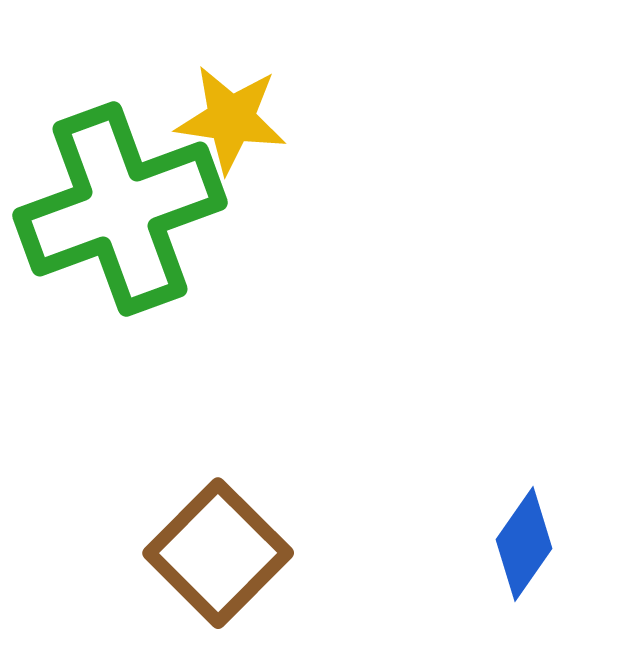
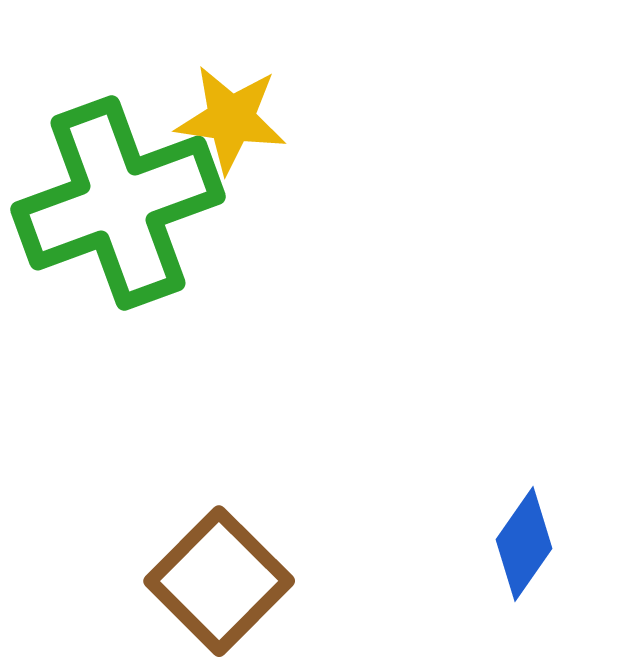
green cross: moved 2 px left, 6 px up
brown square: moved 1 px right, 28 px down
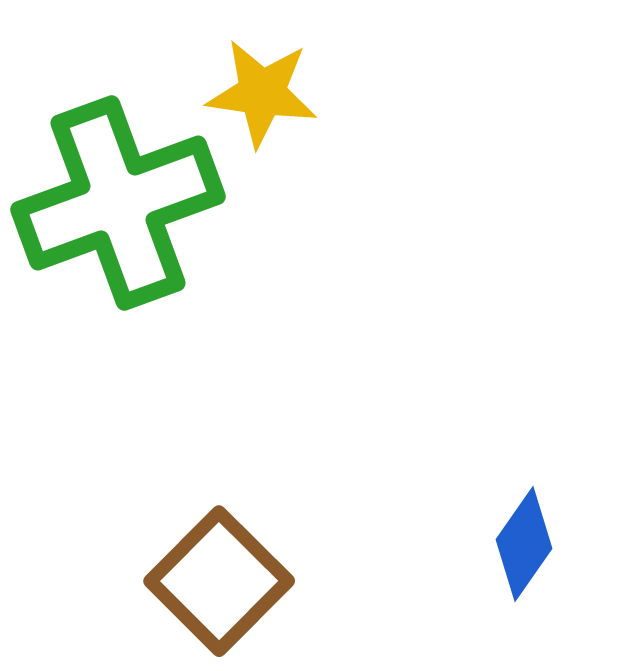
yellow star: moved 31 px right, 26 px up
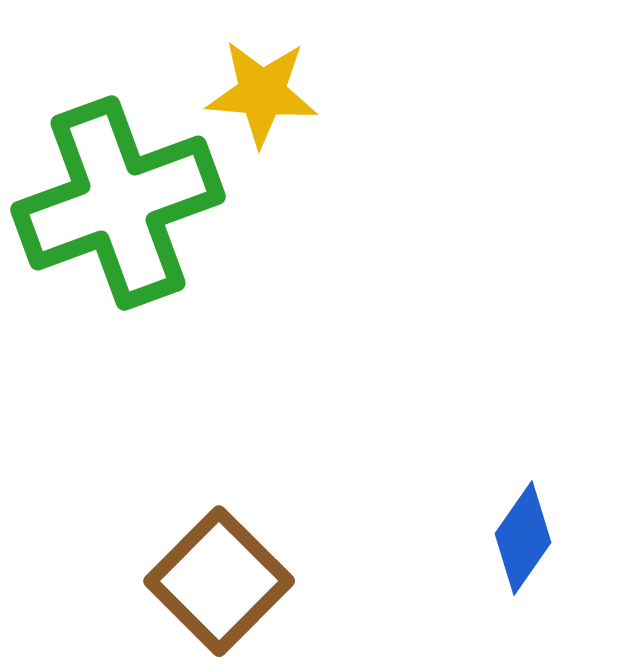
yellow star: rotated 3 degrees counterclockwise
blue diamond: moved 1 px left, 6 px up
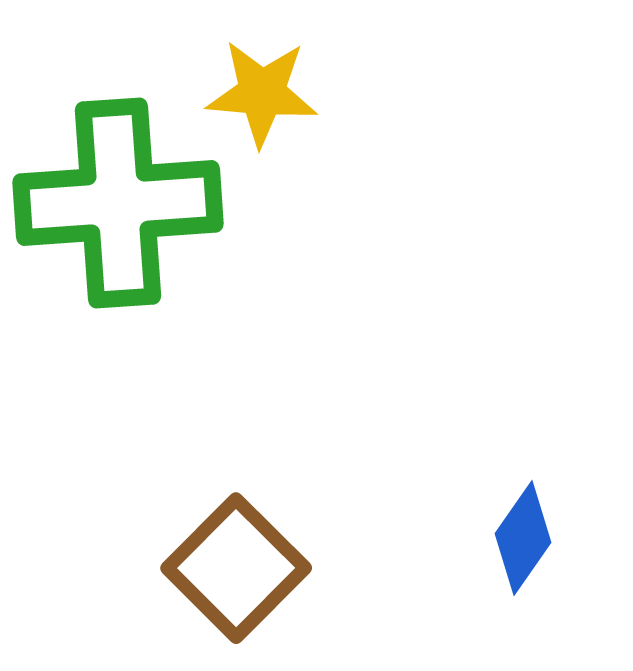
green cross: rotated 16 degrees clockwise
brown square: moved 17 px right, 13 px up
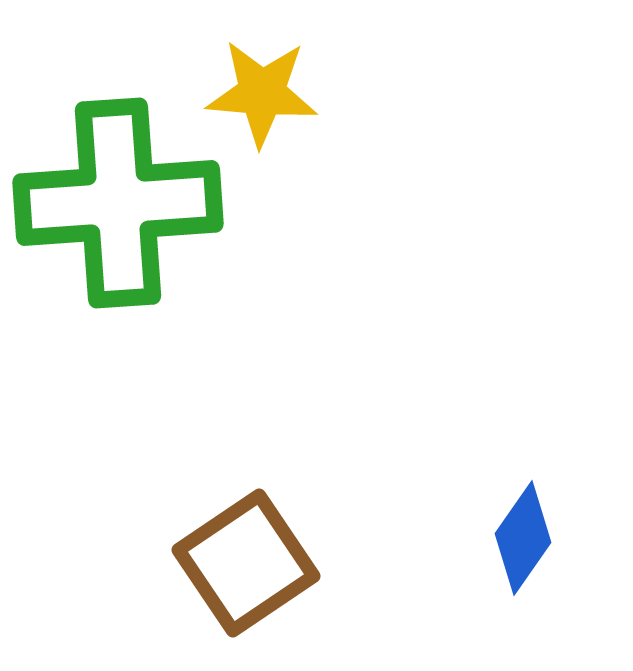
brown square: moved 10 px right, 5 px up; rotated 11 degrees clockwise
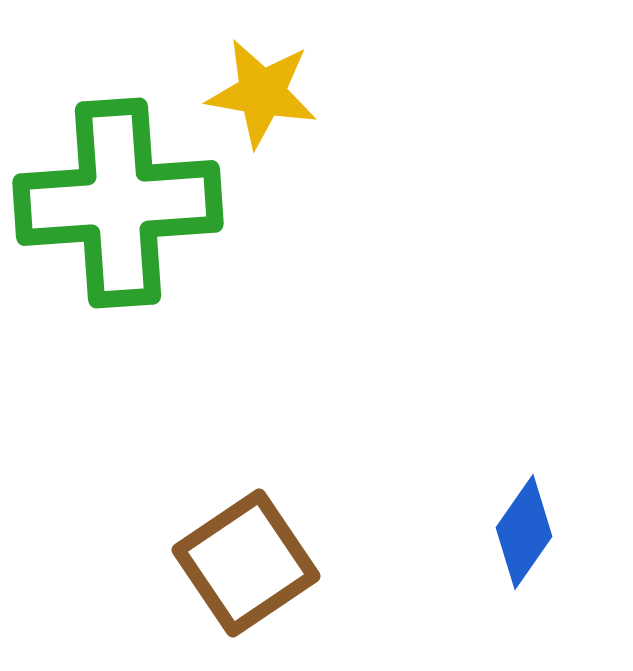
yellow star: rotated 5 degrees clockwise
blue diamond: moved 1 px right, 6 px up
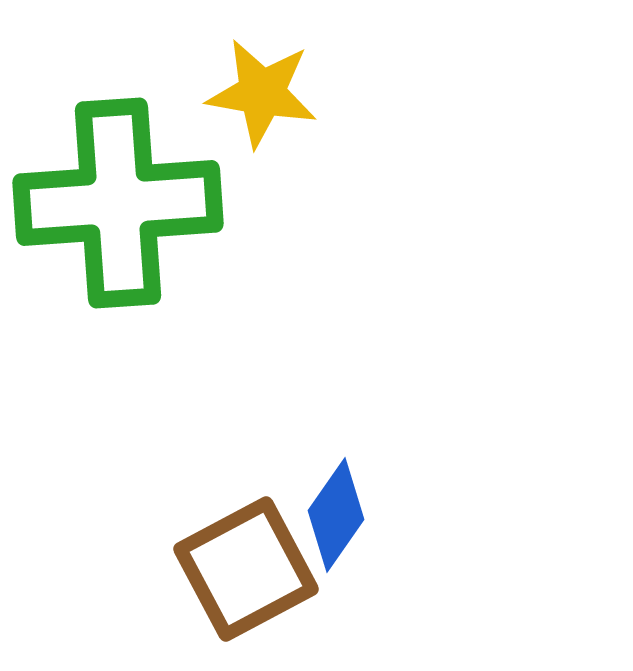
blue diamond: moved 188 px left, 17 px up
brown square: moved 6 px down; rotated 6 degrees clockwise
